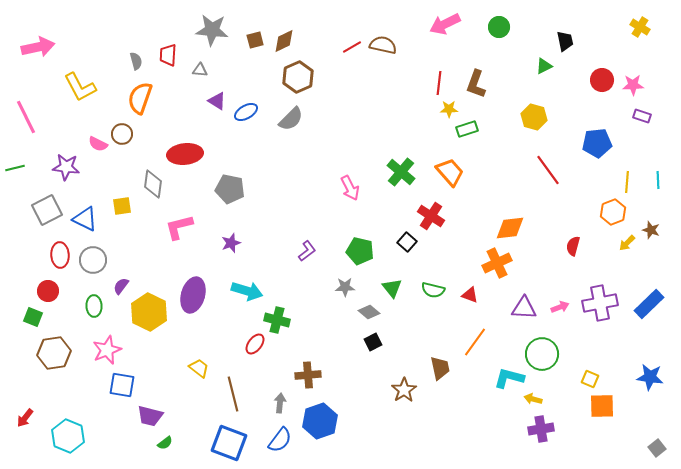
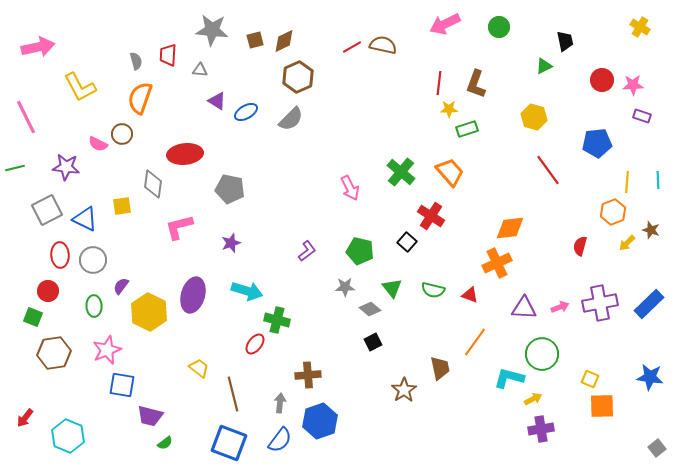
red semicircle at (573, 246): moved 7 px right
gray diamond at (369, 312): moved 1 px right, 3 px up
yellow arrow at (533, 399): rotated 138 degrees clockwise
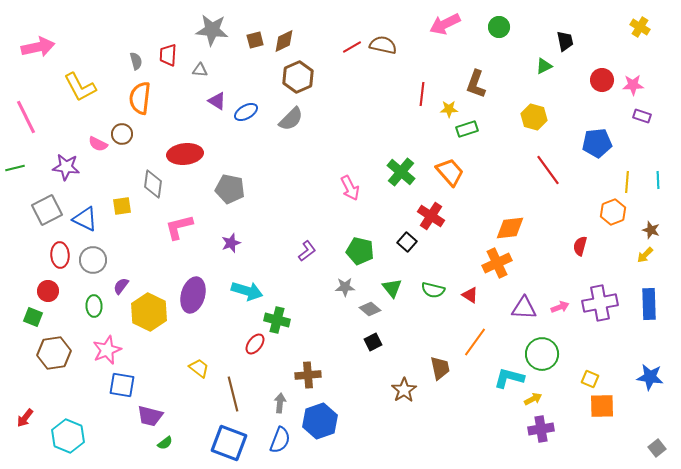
red line at (439, 83): moved 17 px left, 11 px down
orange semicircle at (140, 98): rotated 12 degrees counterclockwise
yellow arrow at (627, 243): moved 18 px right, 12 px down
red triangle at (470, 295): rotated 12 degrees clockwise
blue rectangle at (649, 304): rotated 48 degrees counterclockwise
blue semicircle at (280, 440): rotated 16 degrees counterclockwise
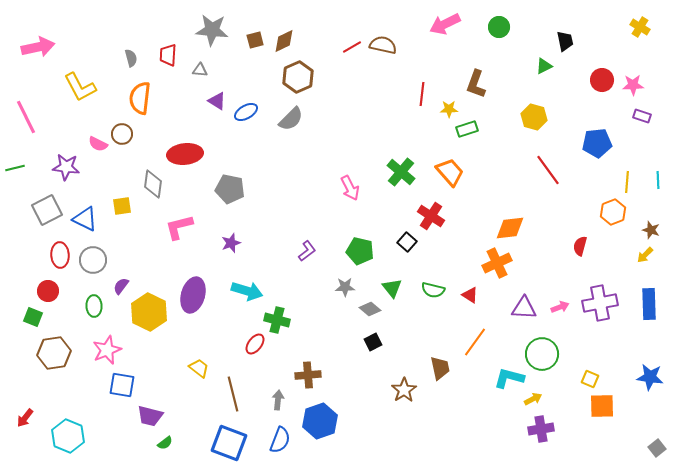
gray semicircle at (136, 61): moved 5 px left, 3 px up
gray arrow at (280, 403): moved 2 px left, 3 px up
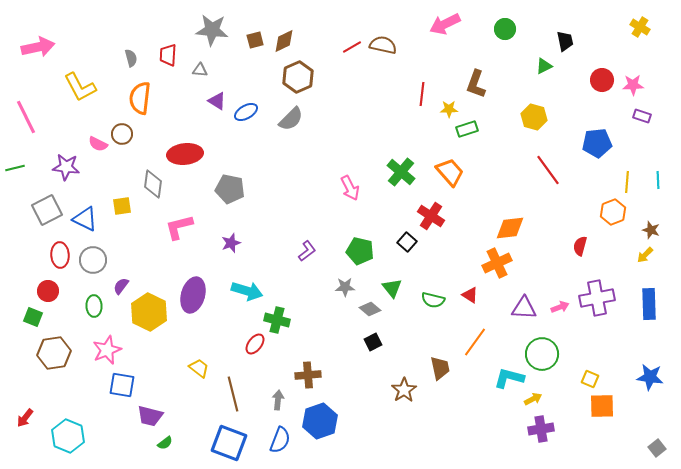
green circle at (499, 27): moved 6 px right, 2 px down
green semicircle at (433, 290): moved 10 px down
purple cross at (600, 303): moved 3 px left, 5 px up
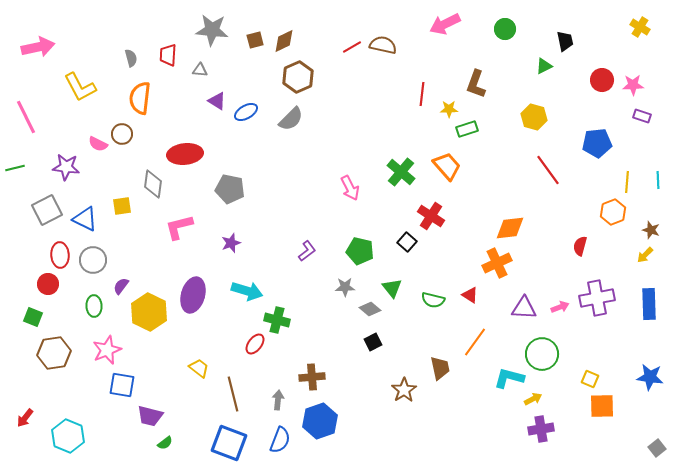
orange trapezoid at (450, 172): moved 3 px left, 6 px up
red circle at (48, 291): moved 7 px up
brown cross at (308, 375): moved 4 px right, 2 px down
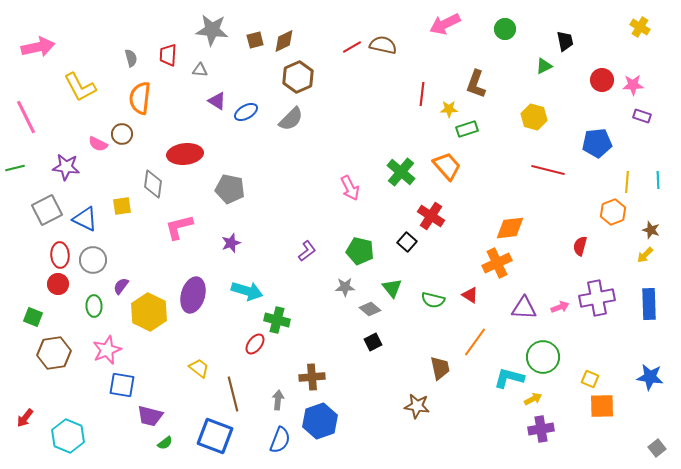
red line at (548, 170): rotated 40 degrees counterclockwise
red circle at (48, 284): moved 10 px right
green circle at (542, 354): moved 1 px right, 3 px down
brown star at (404, 390): moved 13 px right, 16 px down; rotated 30 degrees counterclockwise
blue square at (229, 443): moved 14 px left, 7 px up
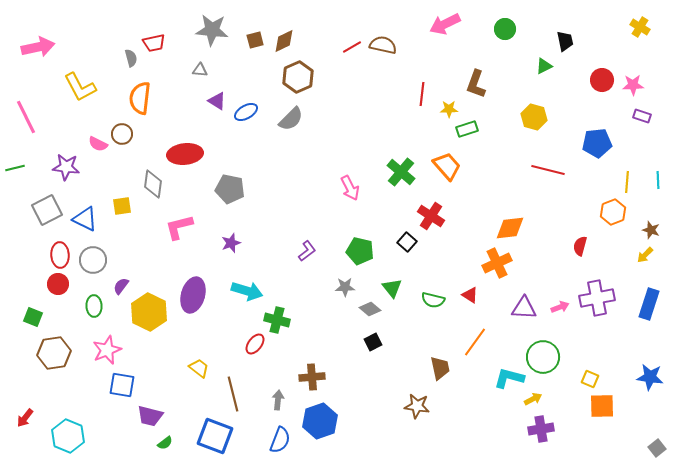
red trapezoid at (168, 55): moved 14 px left, 12 px up; rotated 105 degrees counterclockwise
blue rectangle at (649, 304): rotated 20 degrees clockwise
